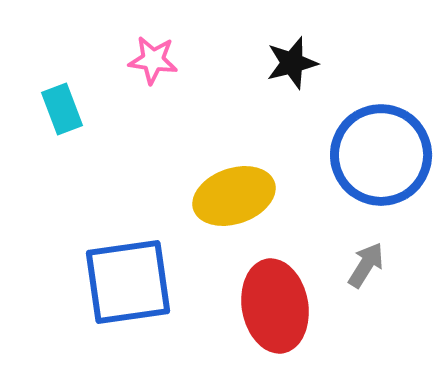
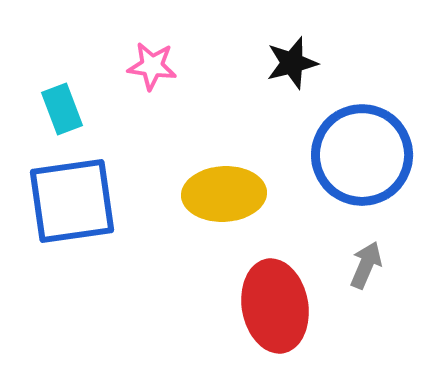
pink star: moved 1 px left, 6 px down
blue circle: moved 19 px left
yellow ellipse: moved 10 px left, 2 px up; rotated 16 degrees clockwise
gray arrow: rotated 9 degrees counterclockwise
blue square: moved 56 px left, 81 px up
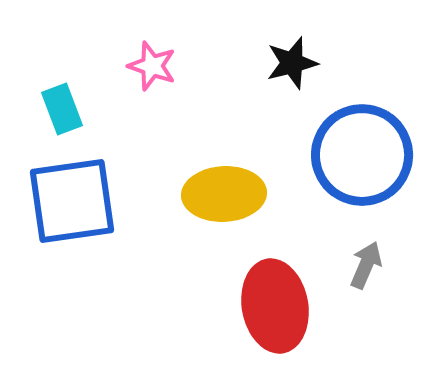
pink star: rotated 12 degrees clockwise
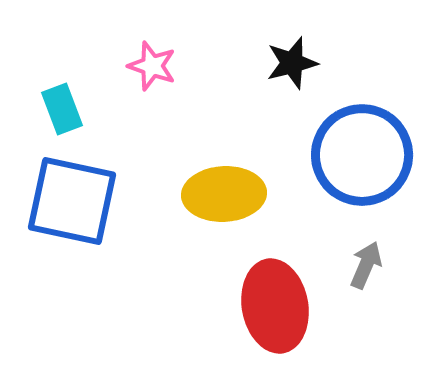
blue square: rotated 20 degrees clockwise
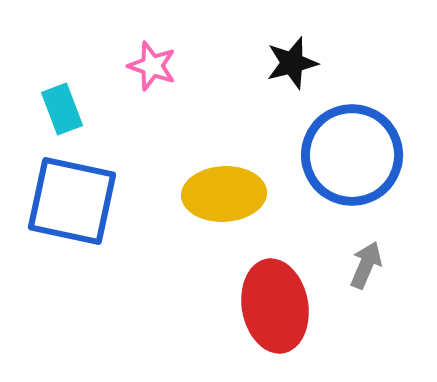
blue circle: moved 10 px left
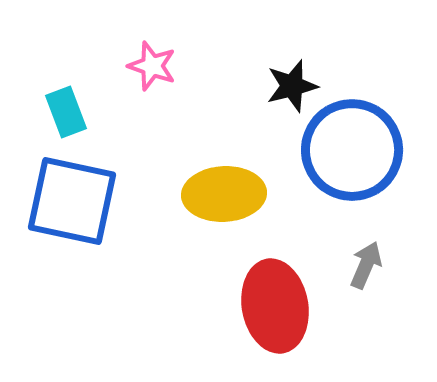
black star: moved 23 px down
cyan rectangle: moved 4 px right, 3 px down
blue circle: moved 5 px up
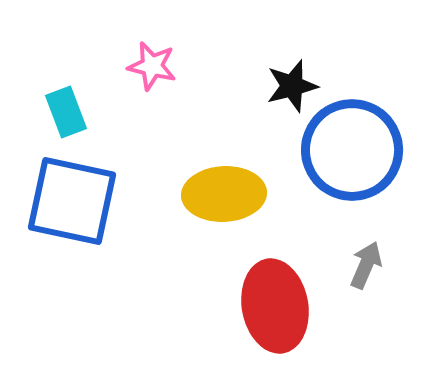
pink star: rotated 6 degrees counterclockwise
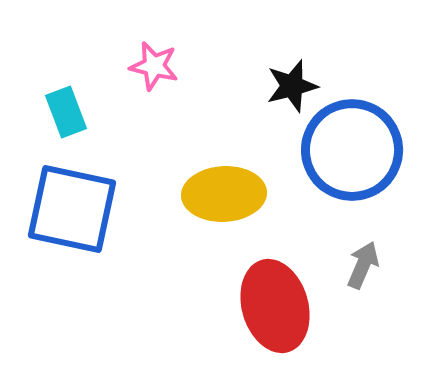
pink star: moved 2 px right
blue square: moved 8 px down
gray arrow: moved 3 px left
red ellipse: rotated 6 degrees counterclockwise
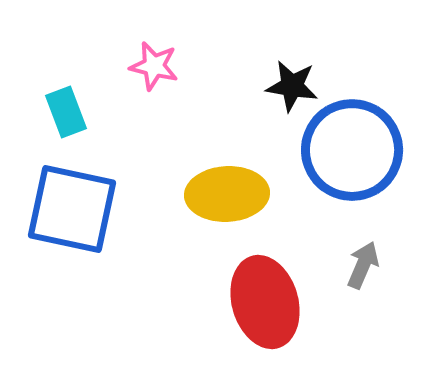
black star: rotated 24 degrees clockwise
yellow ellipse: moved 3 px right
red ellipse: moved 10 px left, 4 px up
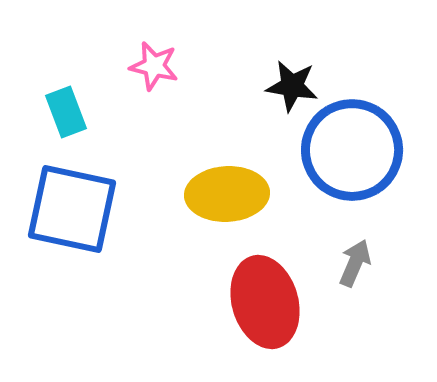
gray arrow: moved 8 px left, 2 px up
